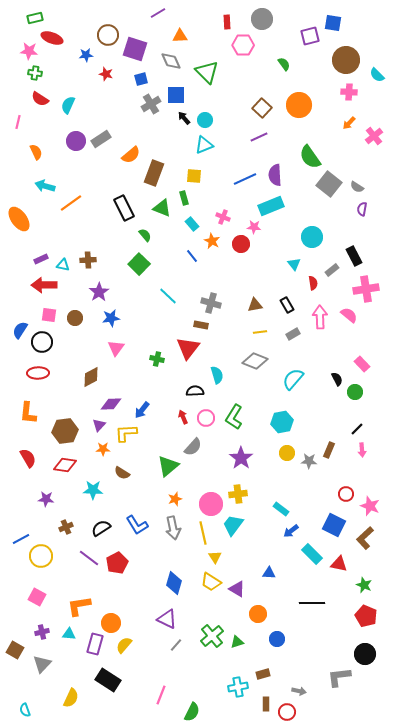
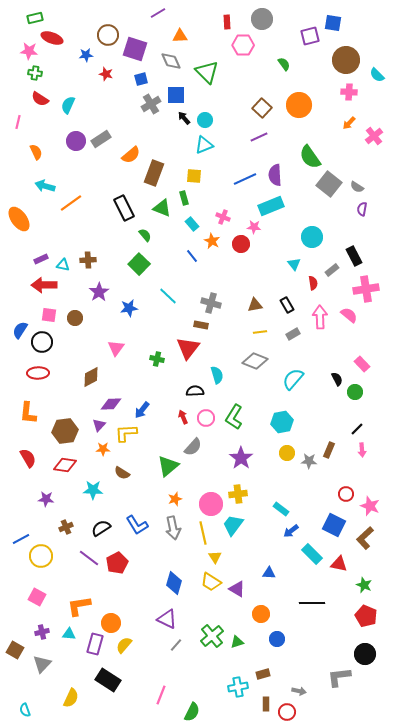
blue star at (111, 318): moved 18 px right, 10 px up
orange circle at (258, 614): moved 3 px right
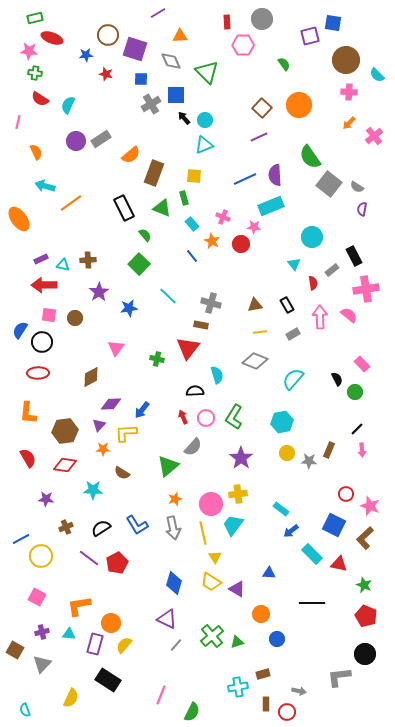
blue square at (141, 79): rotated 16 degrees clockwise
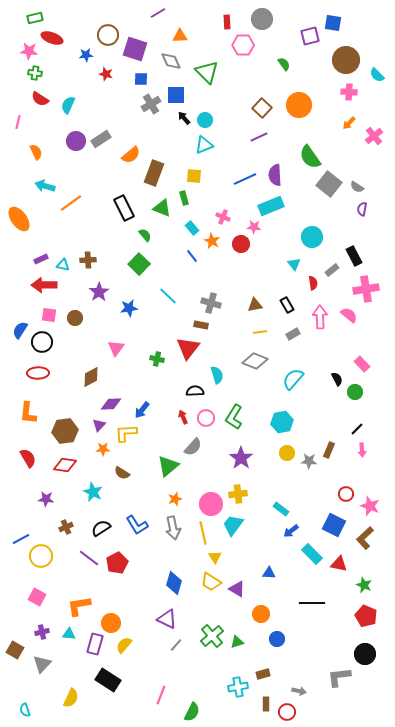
cyan rectangle at (192, 224): moved 4 px down
cyan star at (93, 490): moved 2 px down; rotated 24 degrees clockwise
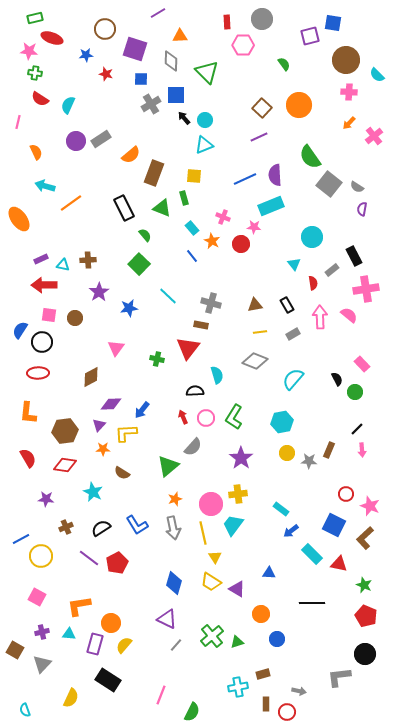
brown circle at (108, 35): moved 3 px left, 6 px up
gray diamond at (171, 61): rotated 25 degrees clockwise
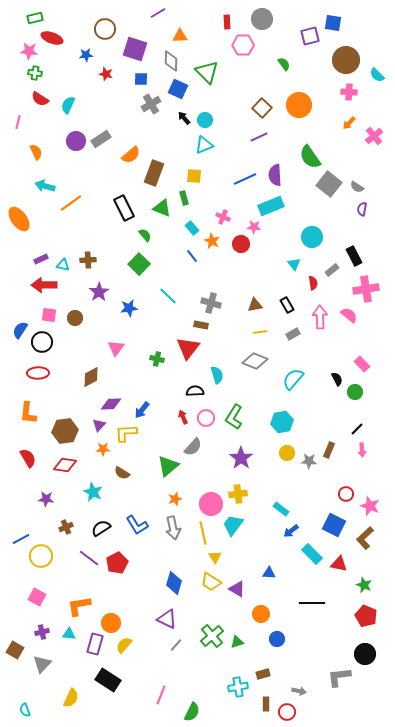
blue square at (176, 95): moved 2 px right, 6 px up; rotated 24 degrees clockwise
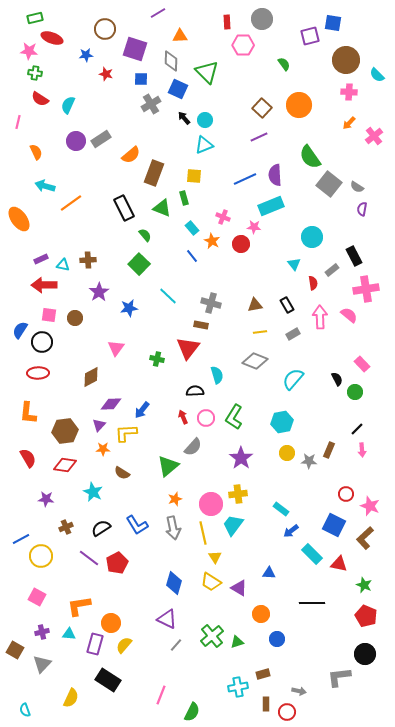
purple triangle at (237, 589): moved 2 px right, 1 px up
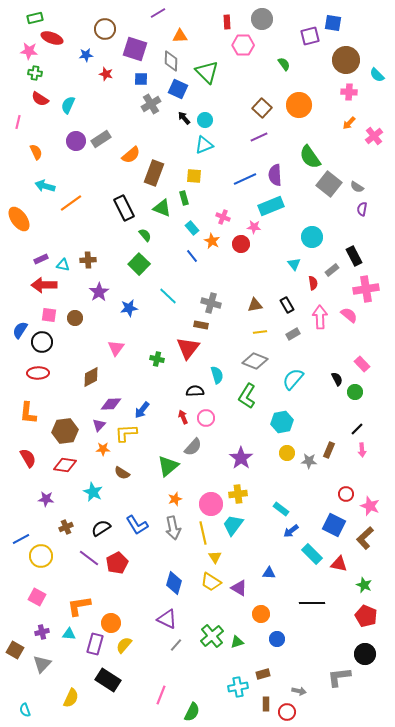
green L-shape at (234, 417): moved 13 px right, 21 px up
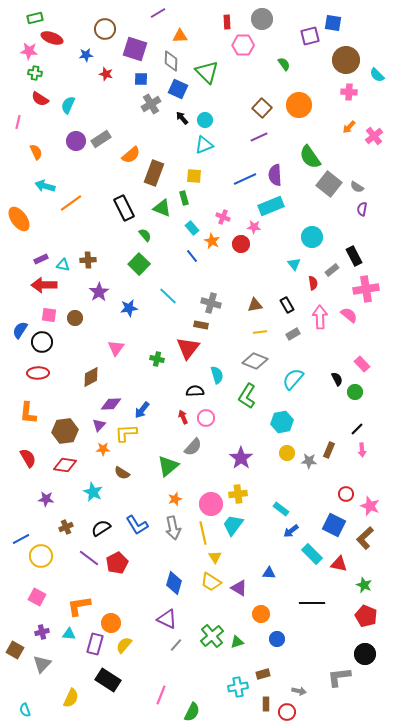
black arrow at (184, 118): moved 2 px left
orange arrow at (349, 123): moved 4 px down
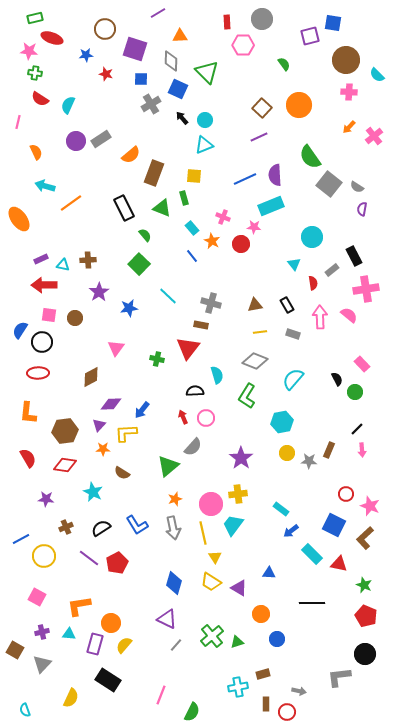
gray rectangle at (293, 334): rotated 48 degrees clockwise
yellow circle at (41, 556): moved 3 px right
